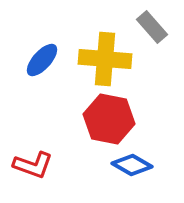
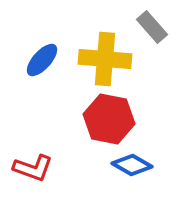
red L-shape: moved 3 px down
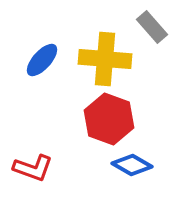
red hexagon: rotated 9 degrees clockwise
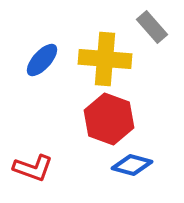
blue diamond: rotated 15 degrees counterclockwise
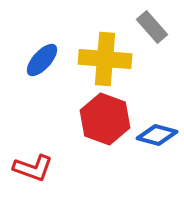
red hexagon: moved 4 px left
blue diamond: moved 25 px right, 30 px up
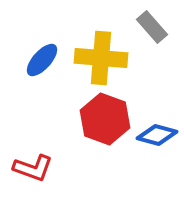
yellow cross: moved 4 px left, 1 px up
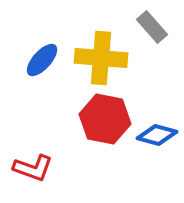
red hexagon: rotated 9 degrees counterclockwise
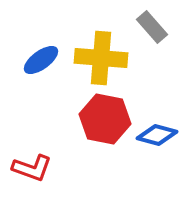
blue ellipse: moved 1 px left; rotated 12 degrees clockwise
red L-shape: moved 1 px left
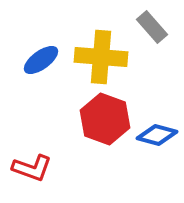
yellow cross: moved 1 px up
red hexagon: rotated 9 degrees clockwise
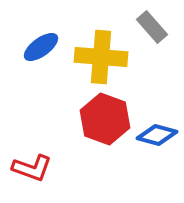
blue ellipse: moved 13 px up
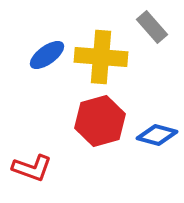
blue ellipse: moved 6 px right, 8 px down
red hexagon: moved 5 px left, 2 px down; rotated 24 degrees clockwise
